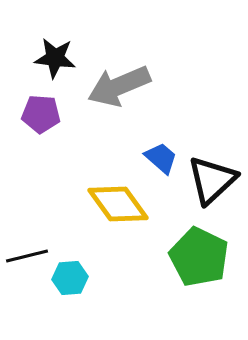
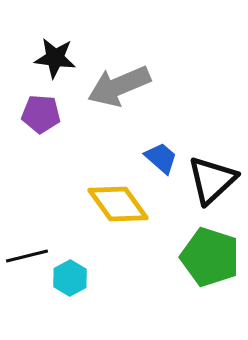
green pentagon: moved 11 px right; rotated 8 degrees counterclockwise
cyan hexagon: rotated 24 degrees counterclockwise
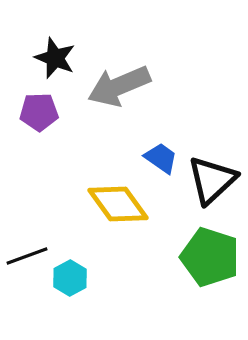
black star: rotated 15 degrees clockwise
purple pentagon: moved 2 px left, 2 px up; rotated 6 degrees counterclockwise
blue trapezoid: rotated 6 degrees counterclockwise
black line: rotated 6 degrees counterclockwise
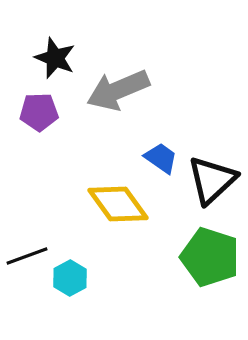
gray arrow: moved 1 px left, 4 px down
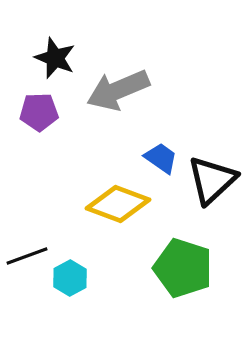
yellow diamond: rotated 34 degrees counterclockwise
green pentagon: moved 27 px left, 11 px down
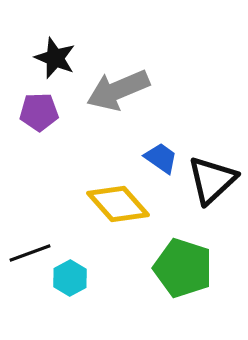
yellow diamond: rotated 28 degrees clockwise
black line: moved 3 px right, 3 px up
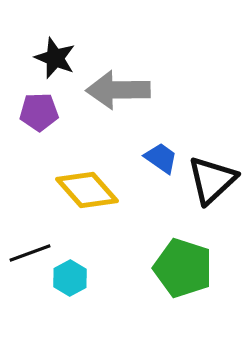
gray arrow: rotated 22 degrees clockwise
yellow diamond: moved 31 px left, 14 px up
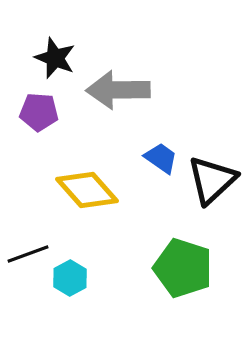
purple pentagon: rotated 6 degrees clockwise
black line: moved 2 px left, 1 px down
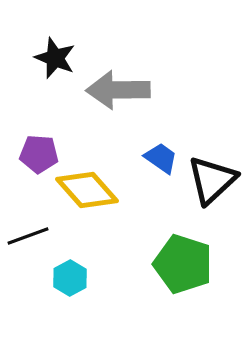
purple pentagon: moved 42 px down
black line: moved 18 px up
green pentagon: moved 4 px up
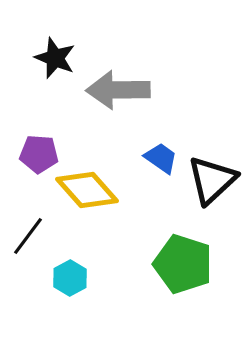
black line: rotated 33 degrees counterclockwise
